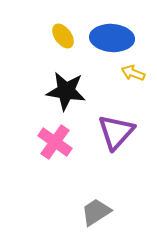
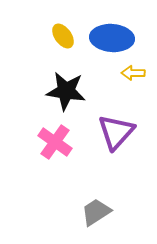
yellow arrow: rotated 20 degrees counterclockwise
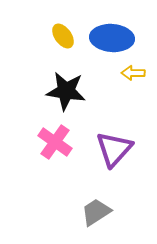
purple triangle: moved 2 px left, 17 px down
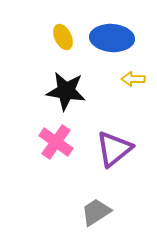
yellow ellipse: moved 1 px down; rotated 10 degrees clockwise
yellow arrow: moved 6 px down
pink cross: moved 1 px right
purple triangle: rotated 9 degrees clockwise
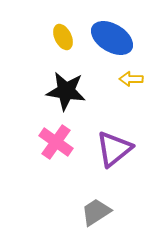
blue ellipse: rotated 27 degrees clockwise
yellow arrow: moved 2 px left
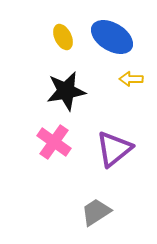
blue ellipse: moved 1 px up
black star: rotated 18 degrees counterclockwise
pink cross: moved 2 px left
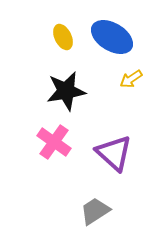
yellow arrow: rotated 35 degrees counterclockwise
purple triangle: moved 4 px down; rotated 39 degrees counterclockwise
gray trapezoid: moved 1 px left, 1 px up
